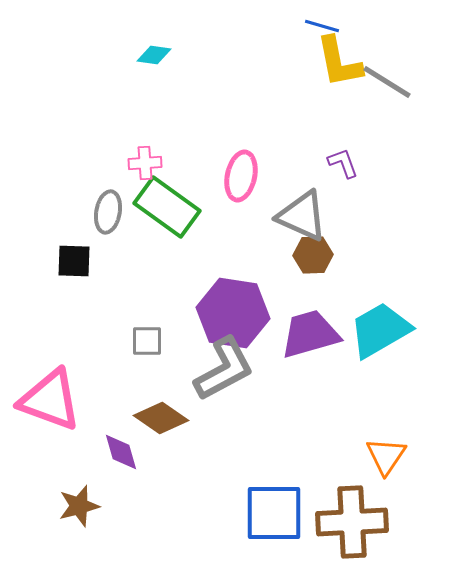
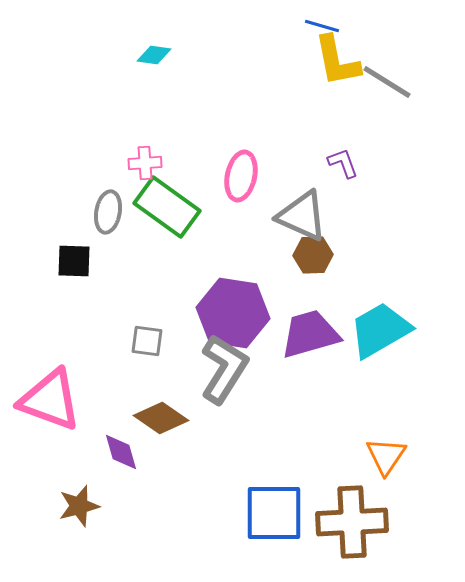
yellow L-shape: moved 2 px left, 1 px up
gray square: rotated 8 degrees clockwise
gray L-shape: rotated 30 degrees counterclockwise
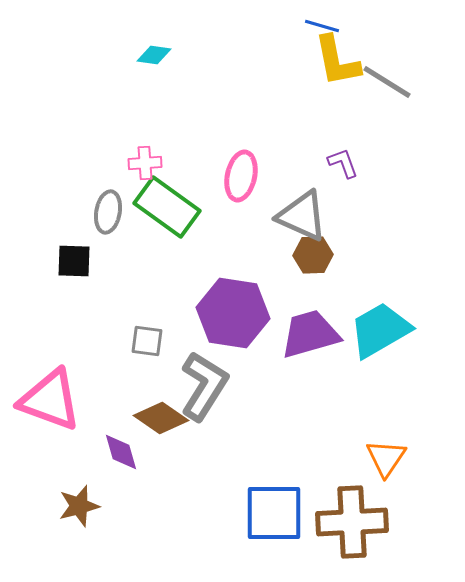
gray L-shape: moved 20 px left, 17 px down
orange triangle: moved 2 px down
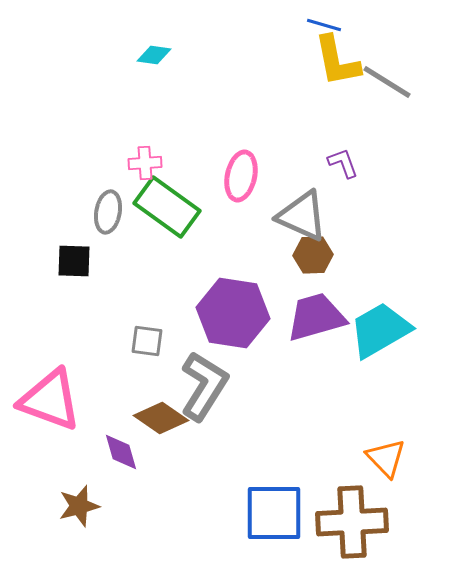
blue line: moved 2 px right, 1 px up
purple trapezoid: moved 6 px right, 17 px up
orange triangle: rotated 18 degrees counterclockwise
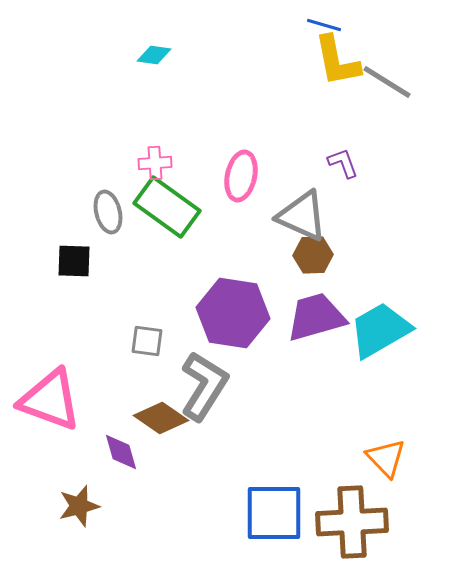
pink cross: moved 10 px right
gray ellipse: rotated 24 degrees counterclockwise
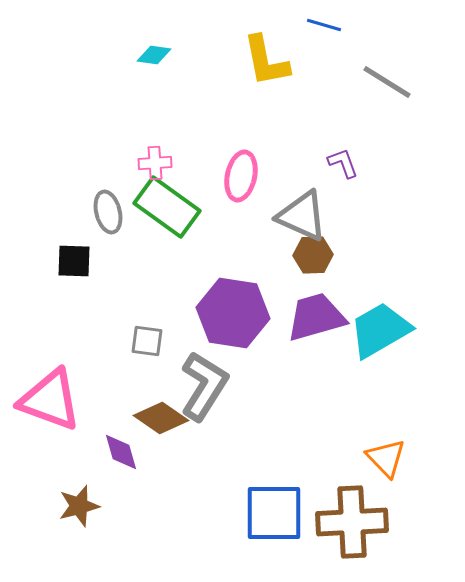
yellow L-shape: moved 71 px left
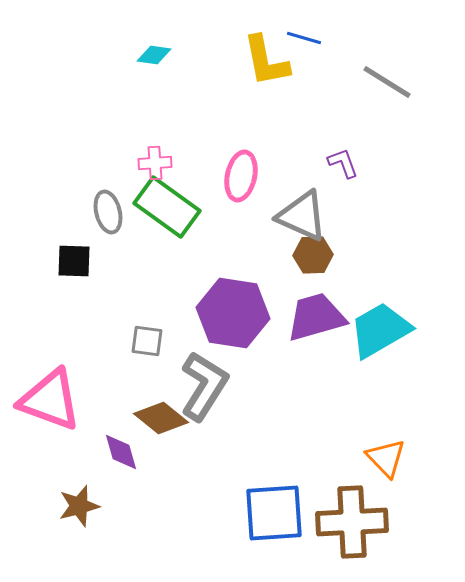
blue line: moved 20 px left, 13 px down
brown diamond: rotated 4 degrees clockwise
blue square: rotated 4 degrees counterclockwise
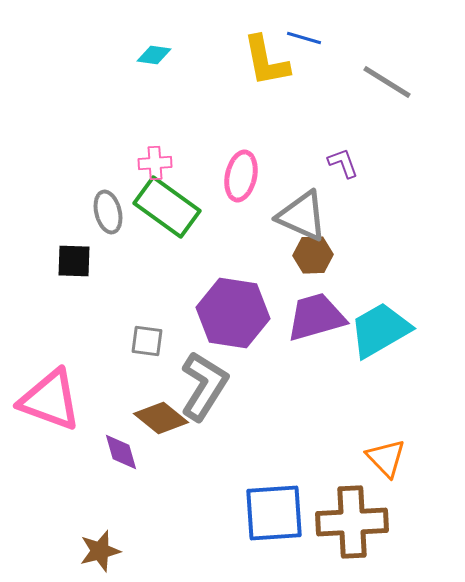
brown star: moved 21 px right, 45 px down
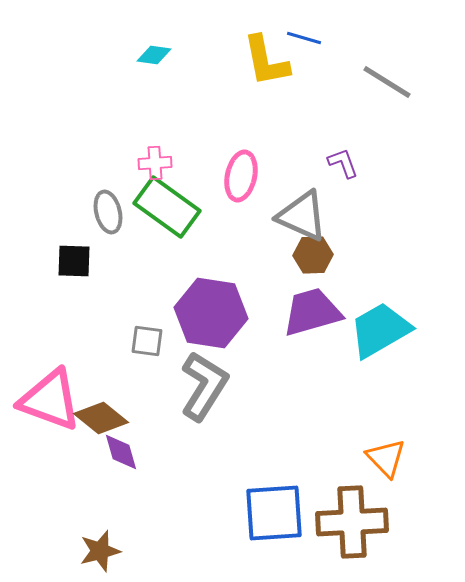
purple hexagon: moved 22 px left
purple trapezoid: moved 4 px left, 5 px up
brown diamond: moved 60 px left
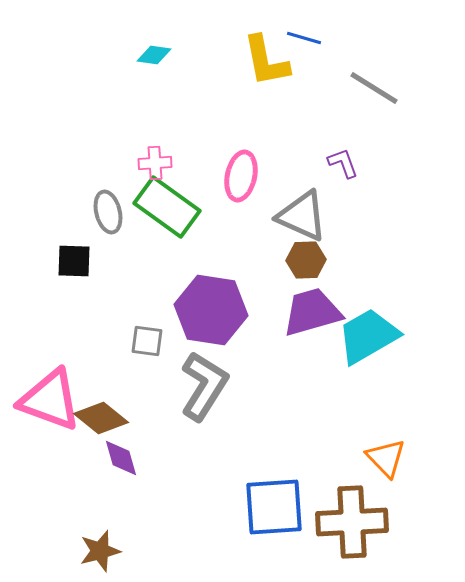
gray line: moved 13 px left, 6 px down
brown hexagon: moved 7 px left, 5 px down
purple hexagon: moved 3 px up
cyan trapezoid: moved 12 px left, 6 px down
purple diamond: moved 6 px down
blue square: moved 6 px up
